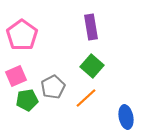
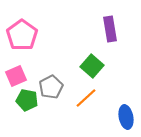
purple rectangle: moved 19 px right, 2 px down
gray pentagon: moved 2 px left
green pentagon: rotated 20 degrees clockwise
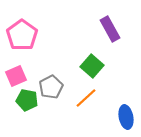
purple rectangle: rotated 20 degrees counterclockwise
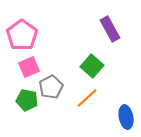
pink square: moved 13 px right, 9 px up
orange line: moved 1 px right
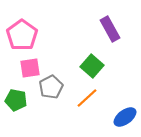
pink square: moved 1 px right, 1 px down; rotated 15 degrees clockwise
green pentagon: moved 11 px left
blue ellipse: moved 1 px left; rotated 65 degrees clockwise
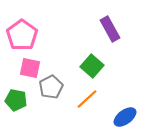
pink square: rotated 20 degrees clockwise
orange line: moved 1 px down
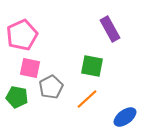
pink pentagon: rotated 12 degrees clockwise
green square: rotated 30 degrees counterclockwise
green pentagon: moved 1 px right, 3 px up
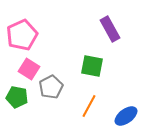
pink square: moved 1 px left, 1 px down; rotated 20 degrees clockwise
orange line: moved 2 px right, 7 px down; rotated 20 degrees counterclockwise
blue ellipse: moved 1 px right, 1 px up
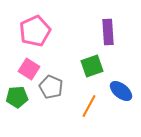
purple rectangle: moved 2 px left, 3 px down; rotated 25 degrees clockwise
pink pentagon: moved 13 px right, 4 px up
green square: rotated 30 degrees counterclockwise
gray pentagon: rotated 20 degrees counterclockwise
green pentagon: rotated 15 degrees counterclockwise
blue ellipse: moved 5 px left, 25 px up; rotated 75 degrees clockwise
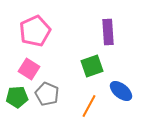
gray pentagon: moved 4 px left, 7 px down
